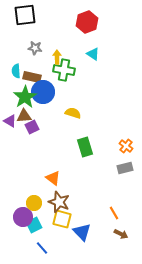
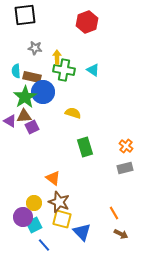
cyan triangle: moved 16 px down
blue line: moved 2 px right, 3 px up
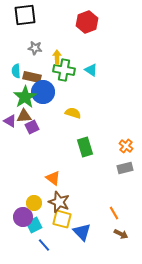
cyan triangle: moved 2 px left
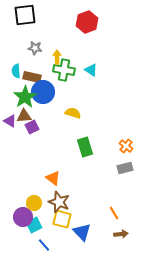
brown arrow: rotated 32 degrees counterclockwise
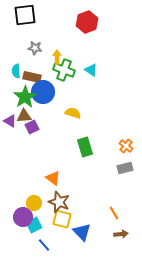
green cross: rotated 10 degrees clockwise
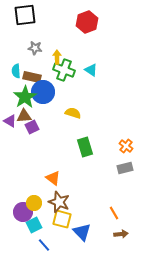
purple circle: moved 5 px up
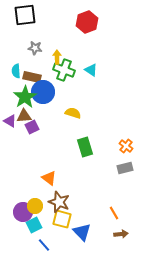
orange triangle: moved 4 px left
yellow circle: moved 1 px right, 3 px down
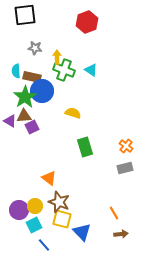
blue circle: moved 1 px left, 1 px up
purple circle: moved 4 px left, 2 px up
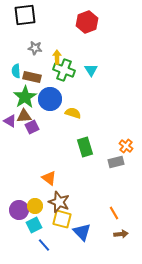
cyan triangle: rotated 24 degrees clockwise
blue circle: moved 8 px right, 8 px down
gray rectangle: moved 9 px left, 6 px up
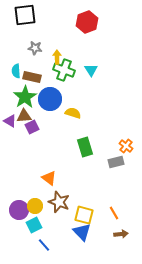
yellow square: moved 22 px right, 4 px up
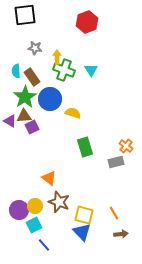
brown rectangle: rotated 42 degrees clockwise
